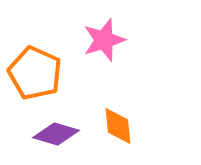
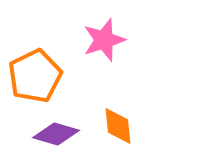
orange pentagon: moved 3 px down; rotated 22 degrees clockwise
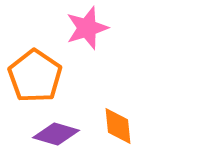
pink star: moved 17 px left, 12 px up
orange pentagon: rotated 12 degrees counterclockwise
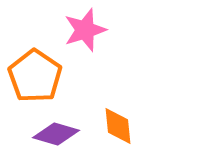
pink star: moved 2 px left, 2 px down
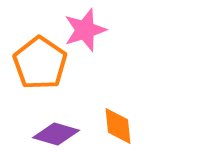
orange pentagon: moved 5 px right, 13 px up
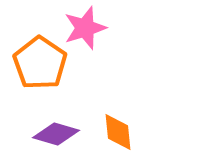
pink star: moved 2 px up
orange diamond: moved 6 px down
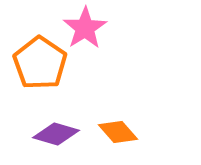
pink star: rotated 15 degrees counterclockwise
orange diamond: rotated 36 degrees counterclockwise
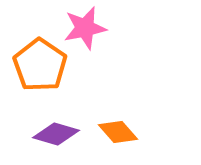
pink star: rotated 21 degrees clockwise
orange pentagon: moved 2 px down
